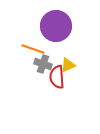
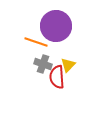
orange line: moved 3 px right, 7 px up
yellow triangle: rotated 21 degrees counterclockwise
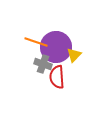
purple circle: moved 21 px down
yellow triangle: moved 6 px right, 10 px up
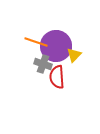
purple circle: moved 1 px up
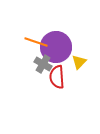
purple circle: moved 1 px down
yellow triangle: moved 5 px right, 7 px down
gray cross: rotated 12 degrees clockwise
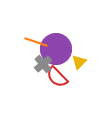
purple circle: moved 2 px down
gray cross: rotated 18 degrees clockwise
red semicircle: rotated 40 degrees counterclockwise
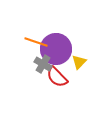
gray cross: rotated 18 degrees counterclockwise
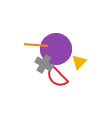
orange line: moved 3 px down; rotated 15 degrees counterclockwise
gray cross: moved 1 px right
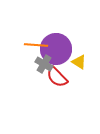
yellow triangle: rotated 42 degrees counterclockwise
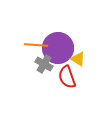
purple circle: moved 2 px right, 1 px up
yellow triangle: moved 1 px left, 3 px up
red semicircle: moved 10 px right; rotated 25 degrees clockwise
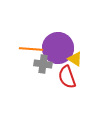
orange line: moved 5 px left, 4 px down
yellow triangle: moved 3 px left
gray cross: moved 1 px left; rotated 24 degrees counterclockwise
